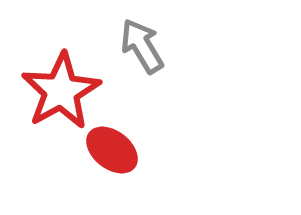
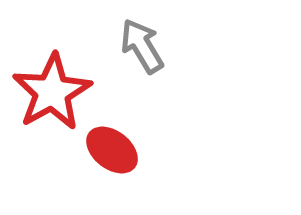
red star: moved 9 px left, 1 px down
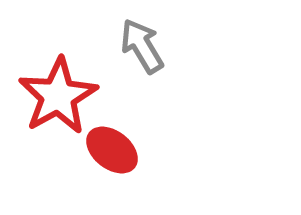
red star: moved 6 px right, 4 px down
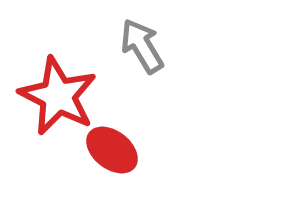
red star: rotated 16 degrees counterclockwise
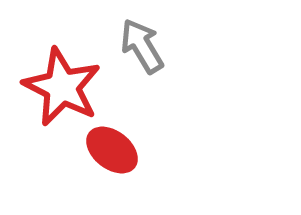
red star: moved 4 px right, 9 px up
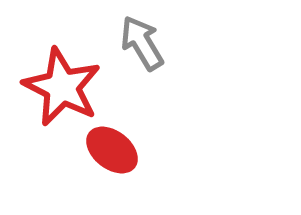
gray arrow: moved 3 px up
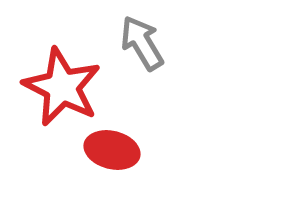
red ellipse: rotated 24 degrees counterclockwise
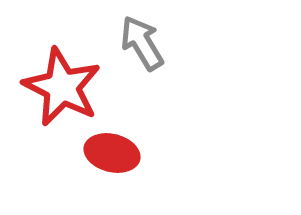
red ellipse: moved 3 px down
